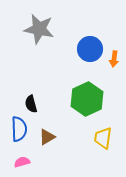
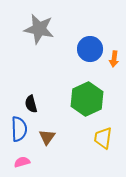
brown triangle: rotated 24 degrees counterclockwise
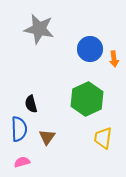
orange arrow: rotated 14 degrees counterclockwise
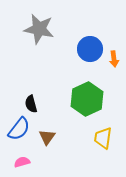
blue semicircle: rotated 40 degrees clockwise
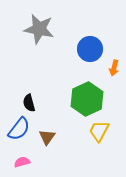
orange arrow: moved 9 px down; rotated 21 degrees clockwise
black semicircle: moved 2 px left, 1 px up
yellow trapezoid: moved 4 px left, 7 px up; rotated 20 degrees clockwise
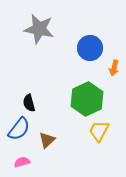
blue circle: moved 1 px up
brown triangle: moved 3 px down; rotated 12 degrees clockwise
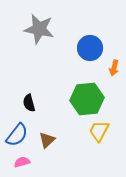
green hexagon: rotated 20 degrees clockwise
blue semicircle: moved 2 px left, 6 px down
